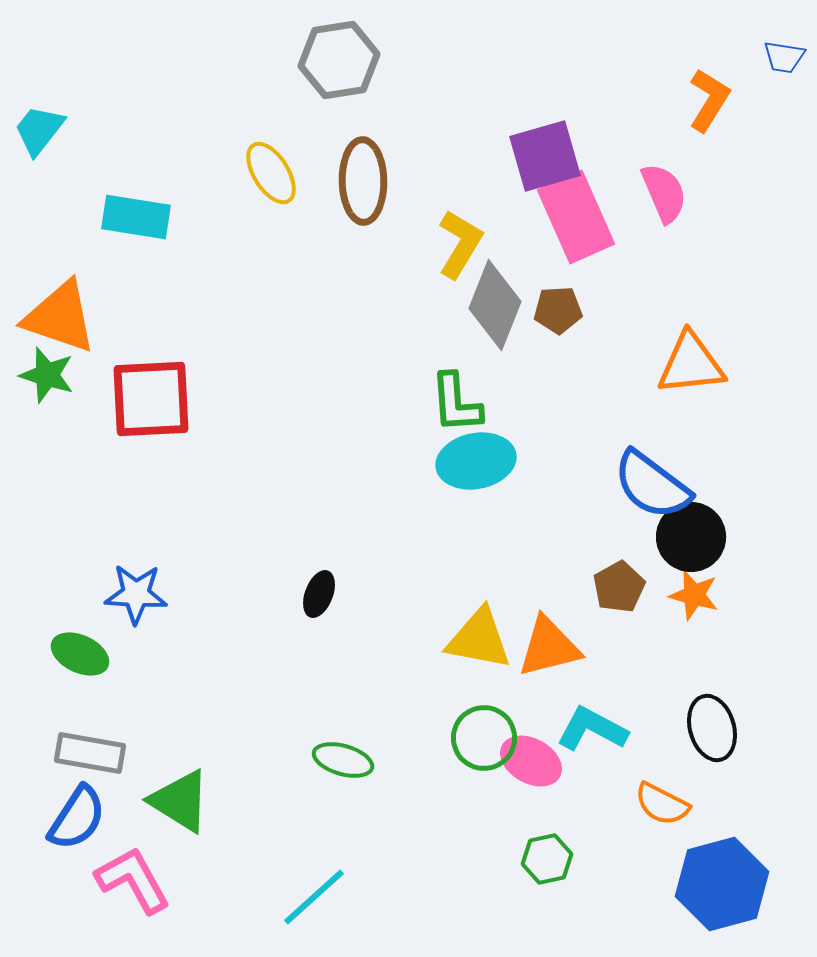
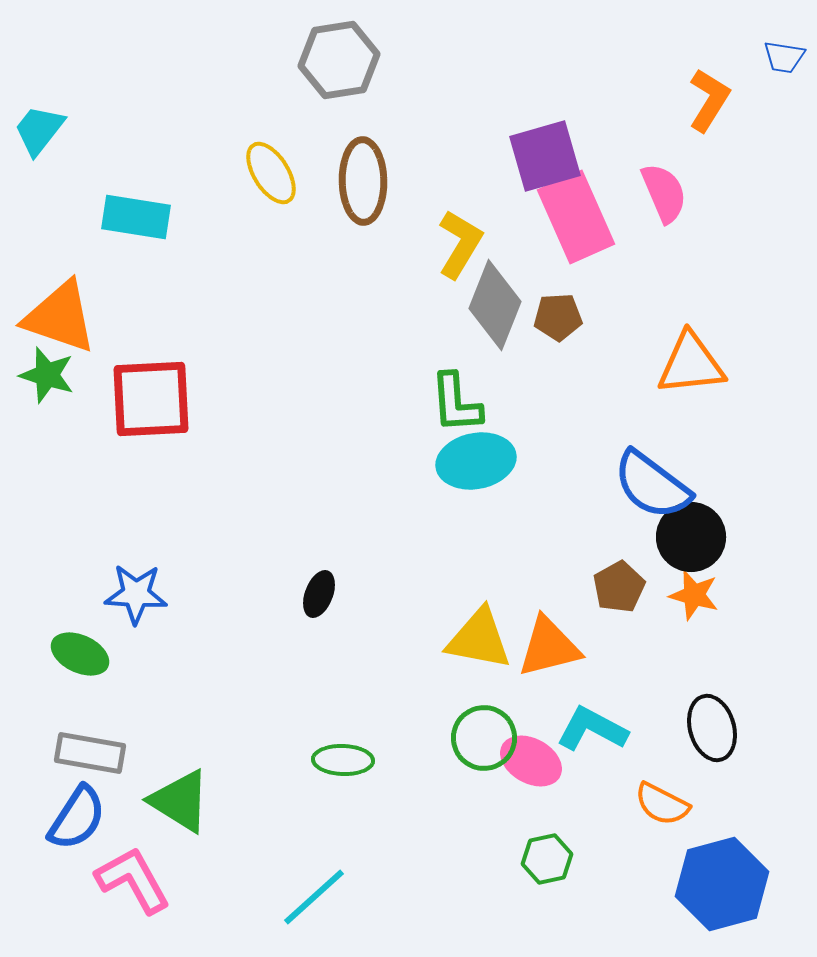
brown pentagon at (558, 310): moved 7 px down
green ellipse at (343, 760): rotated 14 degrees counterclockwise
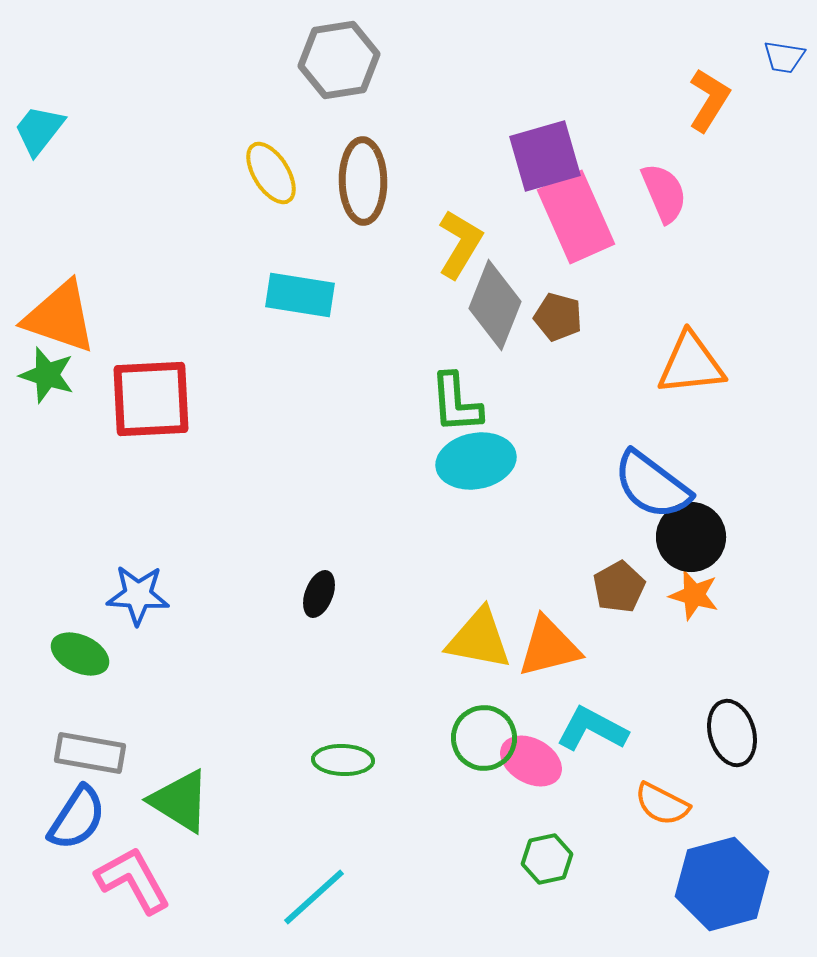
cyan rectangle at (136, 217): moved 164 px right, 78 px down
brown pentagon at (558, 317): rotated 18 degrees clockwise
blue star at (136, 594): moved 2 px right, 1 px down
black ellipse at (712, 728): moved 20 px right, 5 px down
